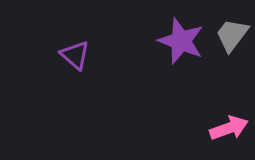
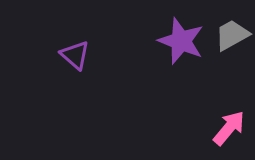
gray trapezoid: rotated 24 degrees clockwise
pink arrow: rotated 30 degrees counterclockwise
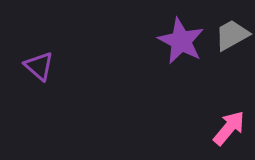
purple star: rotated 6 degrees clockwise
purple triangle: moved 36 px left, 11 px down
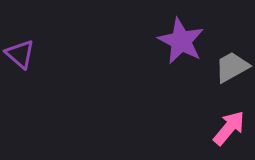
gray trapezoid: moved 32 px down
purple triangle: moved 19 px left, 12 px up
